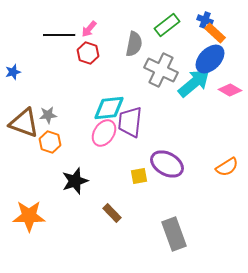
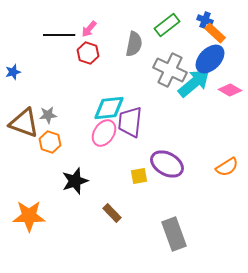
gray cross: moved 9 px right
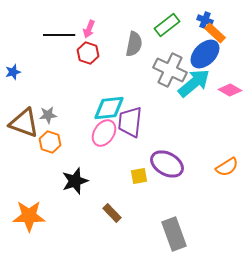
pink arrow: rotated 18 degrees counterclockwise
blue ellipse: moved 5 px left, 5 px up
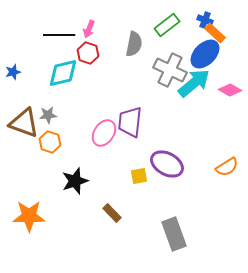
cyan diamond: moved 46 px left, 35 px up; rotated 8 degrees counterclockwise
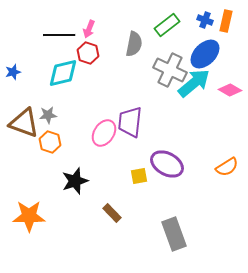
orange rectangle: moved 11 px right, 12 px up; rotated 60 degrees clockwise
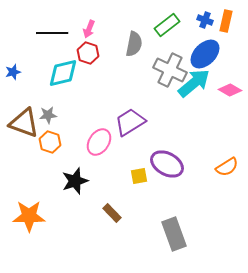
black line: moved 7 px left, 2 px up
purple trapezoid: rotated 52 degrees clockwise
pink ellipse: moved 5 px left, 9 px down
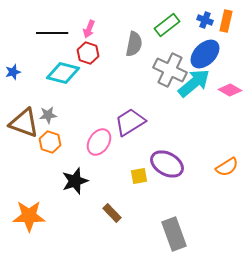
cyan diamond: rotated 28 degrees clockwise
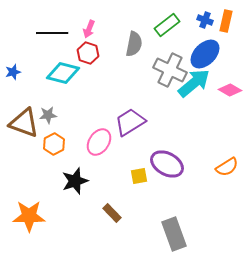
orange hexagon: moved 4 px right, 2 px down; rotated 15 degrees clockwise
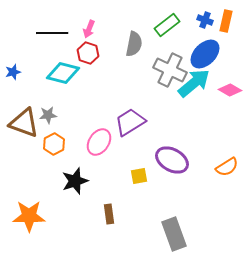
purple ellipse: moved 5 px right, 4 px up
brown rectangle: moved 3 px left, 1 px down; rotated 36 degrees clockwise
